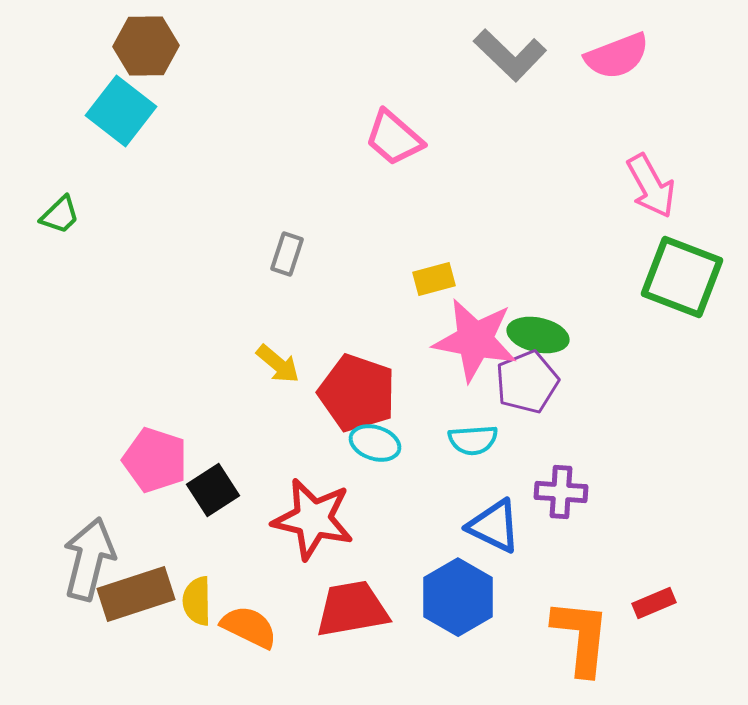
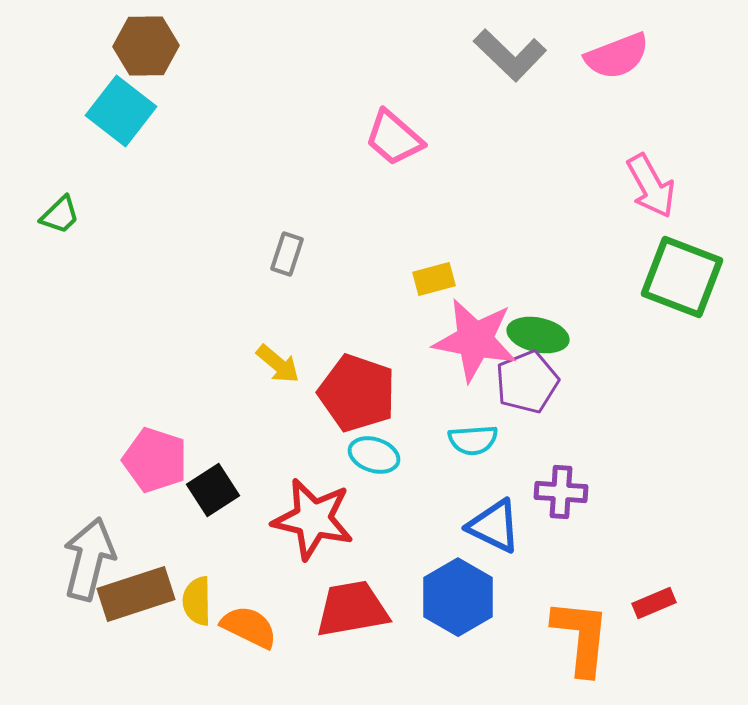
cyan ellipse: moved 1 px left, 12 px down
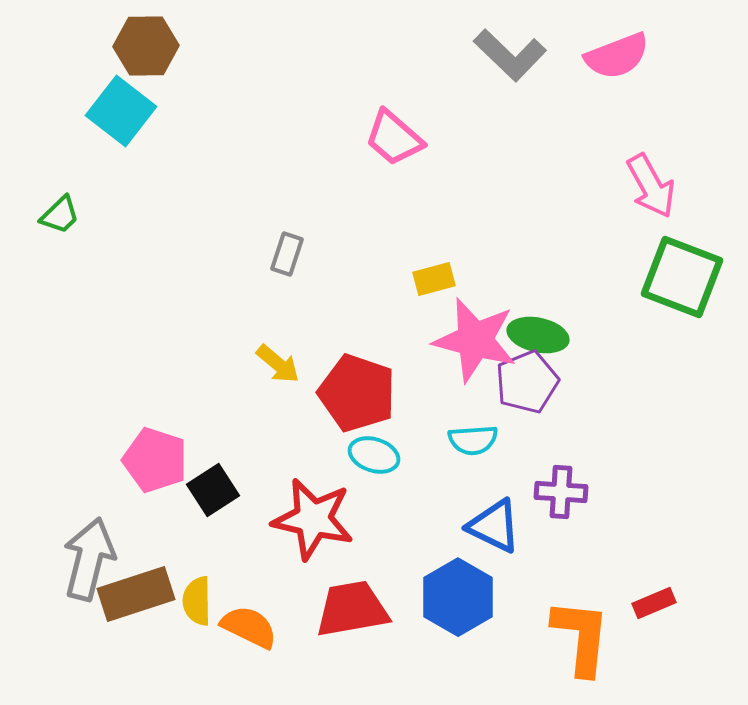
pink star: rotated 4 degrees clockwise
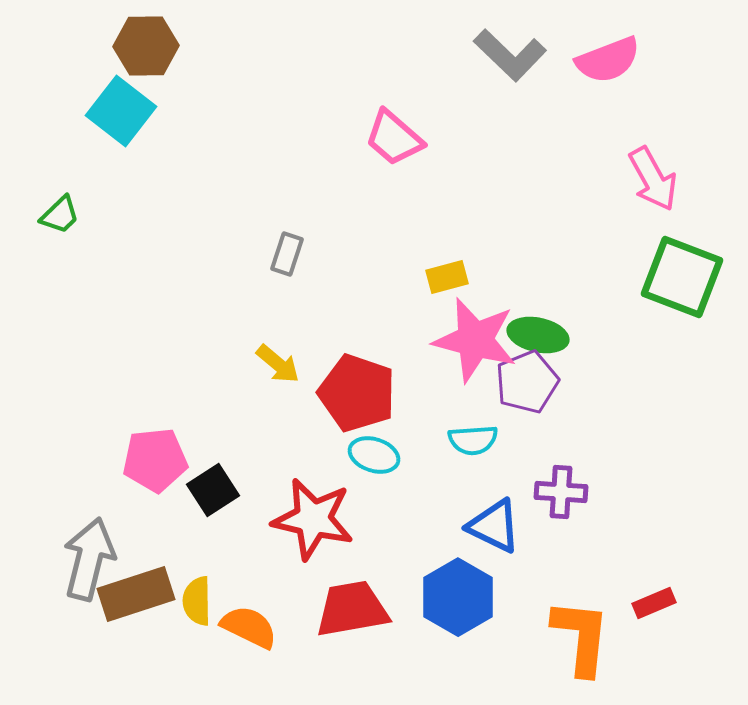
pink semicircle: moved 9 px left, 4 px down
pink arrow: moved 2 px right, 7 px up
yellow rectangle: moved 13 px right, 2 px up
pink pentagon: rotated 24 degrees counterclockwise
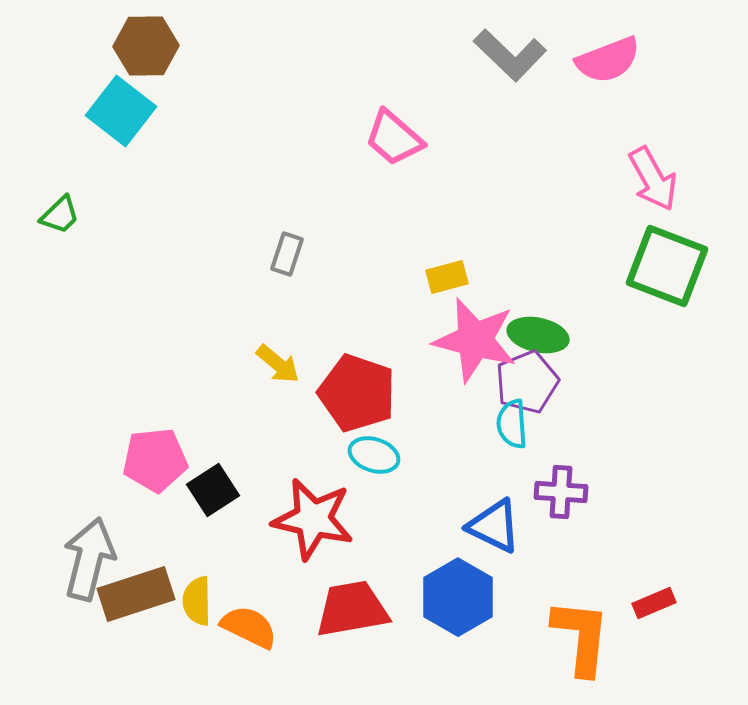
green square: moved 15 px left, 11 px up
cyan semicircle: moved 39 px right, 16 px up; rotated 90 degrees clockwise
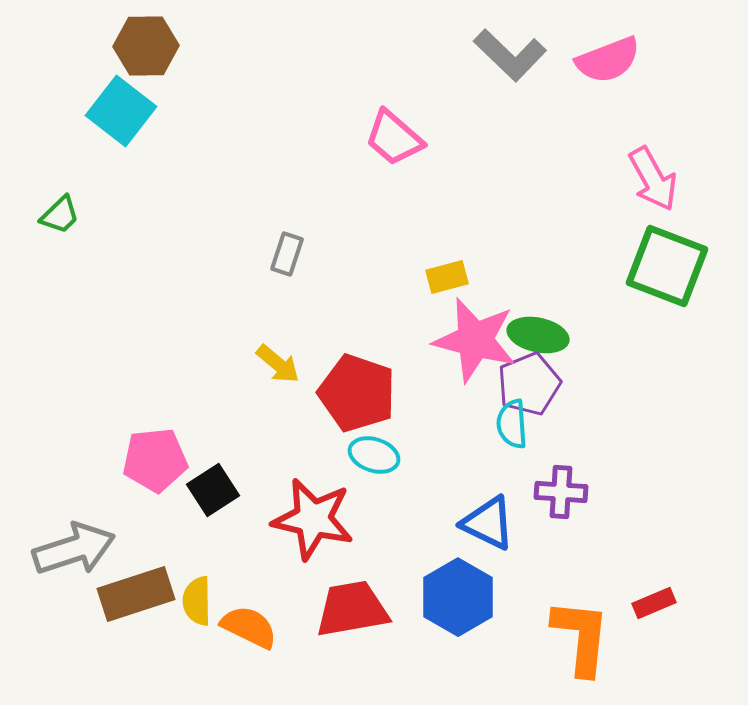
purple pentagon: moved 2 px right, 2 px down
blue triangle: moved 6 px left, 3 px up
gray arrow: moved 15 px left, 10 px up; rotated 58 degrees clockwise
